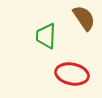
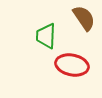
red ellipse: moved 9 px up
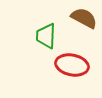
brown semicircle: rotated 28 degrees counterclockwise
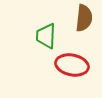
brown semicircle: rotated 68 degrees clockwise
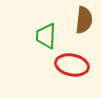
brown semicircle: moved 2 px down
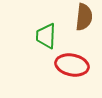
brown semicircle: moved 3 px up
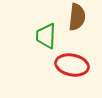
brown semicircle: moved 7 px left
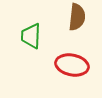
green trapezoid: moved 15 px left
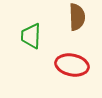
brown semicircle: rotated 8 degrees counterclockwise
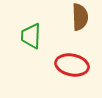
brown semicircle: moved 3 px right
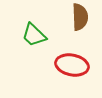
green trapezoid: moved 3 px right, 1 px up; rotated 48 degrees counterclockwise
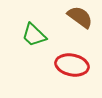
brown semicircle: rotated 52 degrees counterclockwise
